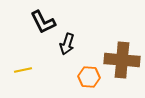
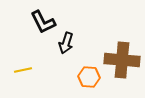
black arrow: moved 1 px left, 1 px up
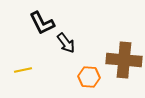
black L-shape: moved 1 px left, 1 px down
black arrow: rotated 55 degrees counterclockwise
brown cross: moved 2 px right
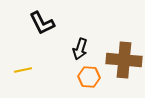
black arrow: moved 14 px right, 6 px down; rotated 55 degrees clockwise
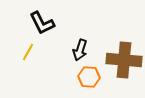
black arrow: moved 1 px down
yellow line: moved 5 px right, 18 px up; rotated 48 degrees counterclockwise
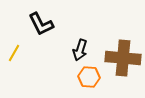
black L-shape: moved 1 px left, 1 px down
yellow line: moved 14 px left, 1 px down
brown cross: moved 1 px left, 2 px up
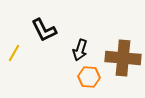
black L-shape: moved 3 px right, 6 px down
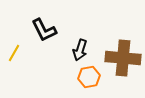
orange hexagon: rotated 15 degrees counterclockwise
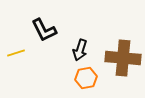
yellow line: moved 2 px right; rotated 42 degrees clockwise
orange hexagon: moved 3 px left, 1 px down
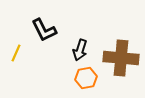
yellow line: rotated 48 degrees counterclockwise
brown cross: moved 2 px left
